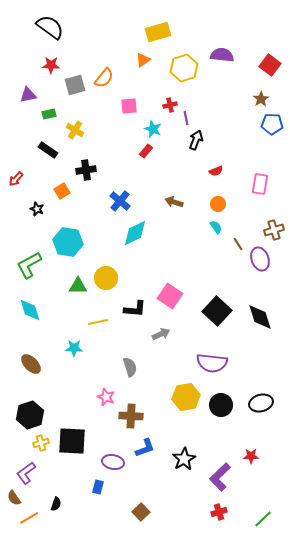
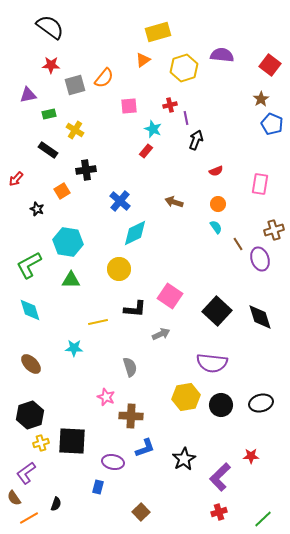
blue pentagon at (272, 124): rotated 20 degrees clockwise
yellow circle at (106, 278): moved 13 px right, 9 px up
green triangle at (78, 286): moved 7 px left, 6 px up
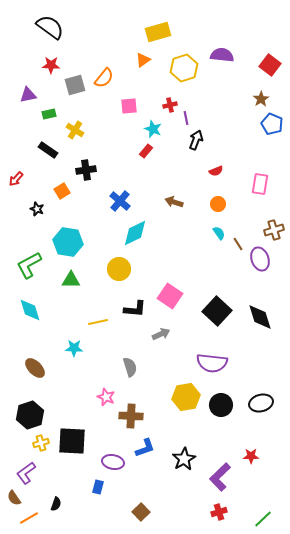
cyan semicircle at (216, 227): moved 3 px right, 6 px down
brown ellipse at (31, 364): moved 4 px right, 4 px down
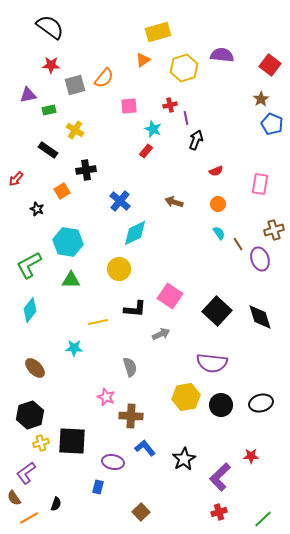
green rectangle at (49, 114): moved 4 px up
cyan diamond at (30, 310): rotated 55 degrees clockwise
blue L-shape at (145, 448): rotated 110 degrees counterclockwise
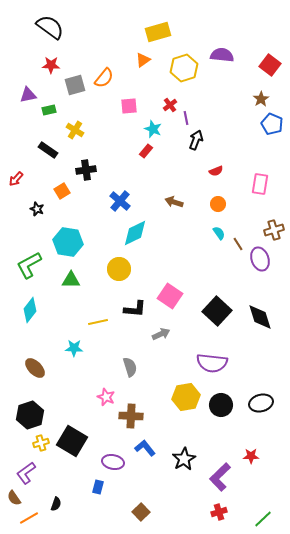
red cross at (170, 105): rotated 24 degrees counterclockwise
black square at (72, 441): rotated 28 degrees clockwise
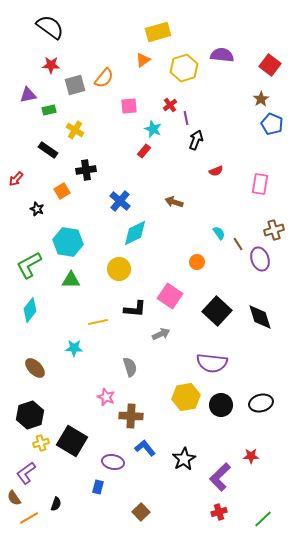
red rectangle at (146, 151): moved 2 px left
orange circle at (218, 204): moved 21 px left, 58 px down
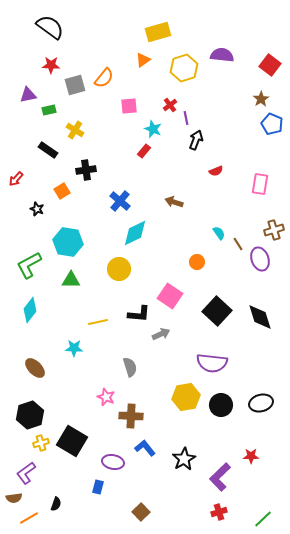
black L-shape at (135, 309): moved 4 px right, 5 px down
brown semicircle at (14, 498): rotated 63 degrees counterclockwise
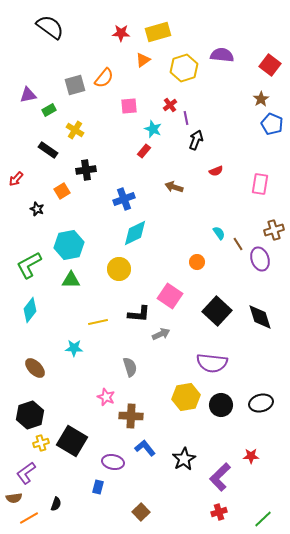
red star at (51, 65): moved 70 px right, 32 px up
green rectangle at (49, 110): rotated 16 degrees counterclockwise
blue cross at (120, 201): moved 4 px right, 2 px up; rotated 30 degrees clockwise
brown arrow at (174, 202): moved 15 px up
cyan hexagon at (68, 242): moved 1 px right, 3 px down; rotated 20 degrees counterclockwise
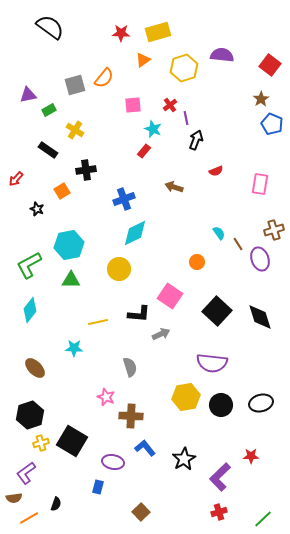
pink square at (129, 106): moved 4 px right, 1 px up
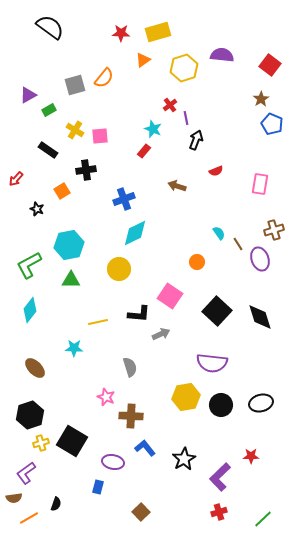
purple triangle at (28, 95): rotated 18 degrees counterclockwise
pink square at (133, 105): moved 33 px left, 31 px down
brown arrow at (174, 187): moved 3 px right, 1 px up
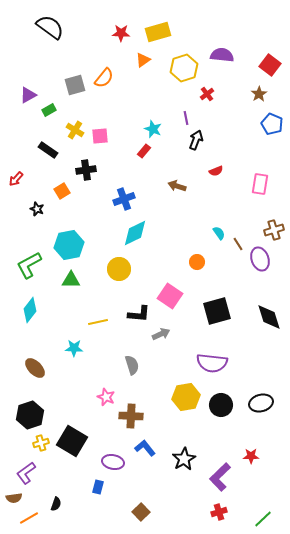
brown star at (261, 99): moved 2 px left, 5 px up
red cross at (170, 105): moved 37 px right, 11 px up
black square at (217, 311): rotated 32 degrees clockwise
black diamond at (260, 317): moved 9 px right
gray semicircle at (130, 367): moved 2 px right, 2 px up
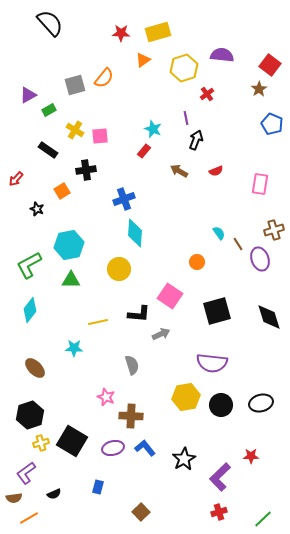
black semicircle at (50, 27): moved 4 px up; rotated 12 degrees clockwise
brown star at (259, 94): moved 5 px up
brown arrow at (177, 186): moved 2 px right, 15 px up; rotated 12 degrees clockwise
cyan diamond at (135, 233): rotated 60 degrees counterclockwise
purple ellipse at (113, 462): moved 14 px up; rotated 25 degrees counterclockwise
black semicircle at (56, 504): moved 2 px left, 10 px up; rotated 48 degrees clockwise
